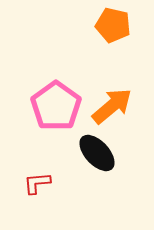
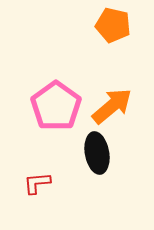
black ellipse: rotated 33 degrees clockwise
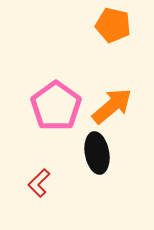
red L-shape: moved 2 px right; rotated 40 degrees counterclockwise
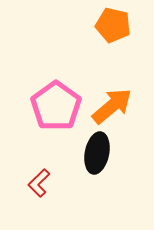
black ellipse: rotated 21 degrees clockwise
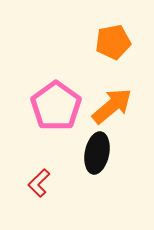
orange pentagon: moved 17 px down; rotated 24 degrees counterclockwise
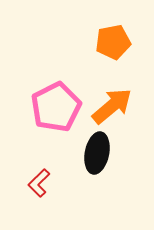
pink pentagon: moved 1 px down; rotated 9 degrees clockwise
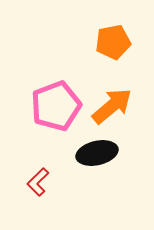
pink pentagon: moved 1 px up; rotated 6 degrees clockwise
black ellipse: rotated 66 degrees clockwise
red L-shape: moved 1 px left, 1 px up
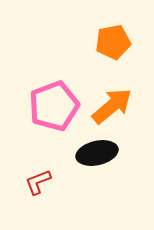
pink pentagon: moved 2 px left
red L-shape: rotated 24 degrees clockwise
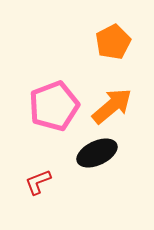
orange pentagon: rotated 16 degrees counterclockwise
black ellipse: rotated 12 degrees counterclockwise
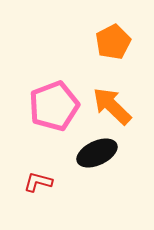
orange arrow: rotated 96 degrees counterclockwise
red L-shape: rotated 36 degrees clockwise
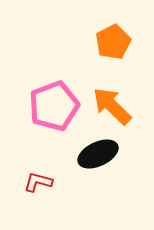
black ellipse: moved 1 px right, 1 px down
